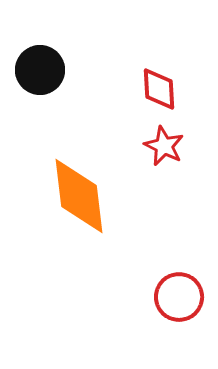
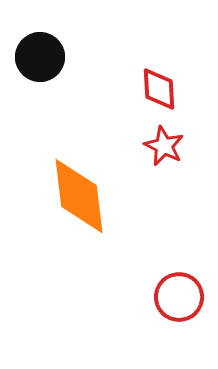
black circle: moved 13 px up
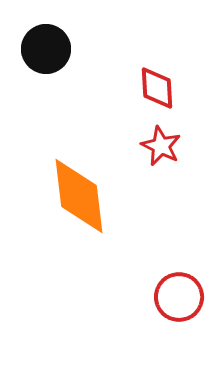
black circle: moved 6 px right, 8 px up
red diamond: moved 2 px left, 1 px up
red star: moved 3 px left
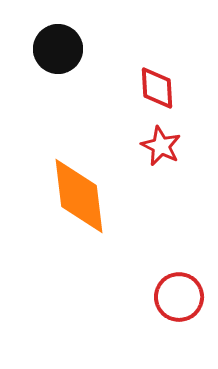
black circle: moved 12 px right
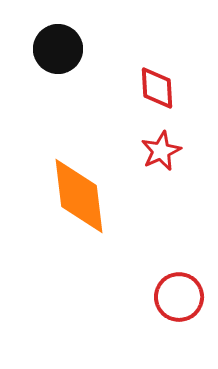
red star: moved 5 px down; rotated 21 degrees clockwise
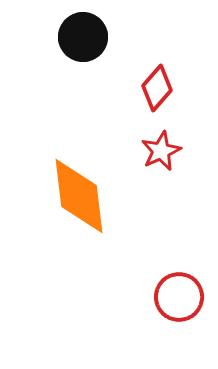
black circle: moved 25 px right, 12 px up
red diamond: rotated 45 degrees clockwise
